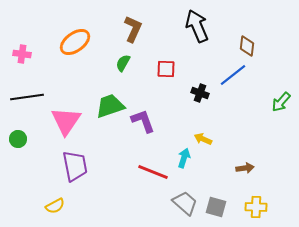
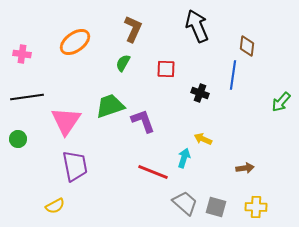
blue line: rotated 44 degrees counterclockwise
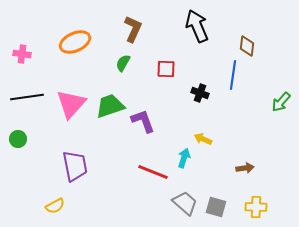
orange ellipse: rotated 12 degrees clockwise
pink triangle: moved 5 px right, 17 px up; rotated 8 degrees clockwise
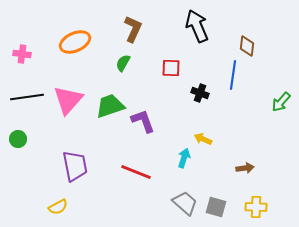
red square: moved 5 px right, 1 px up
pink triangle: moved 3 px left, 4 px up
red line: moved 17 px left
yellow semicircle: moved 3 px right, 1 px down
